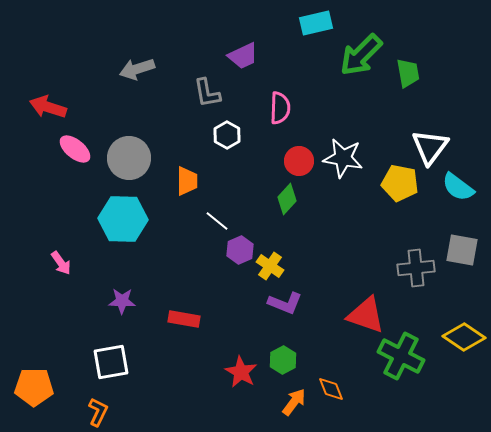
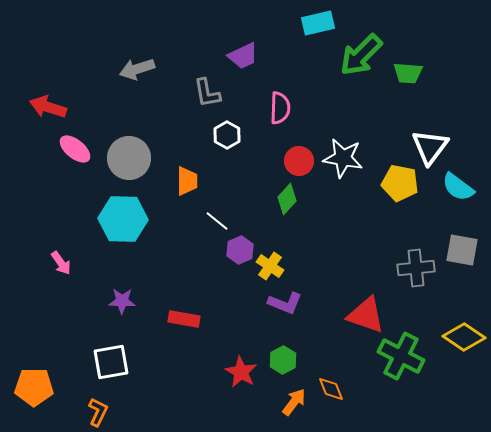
cyan rectangle: moved 2 px right
green trapezoid: rotated 104 degrees clockwise
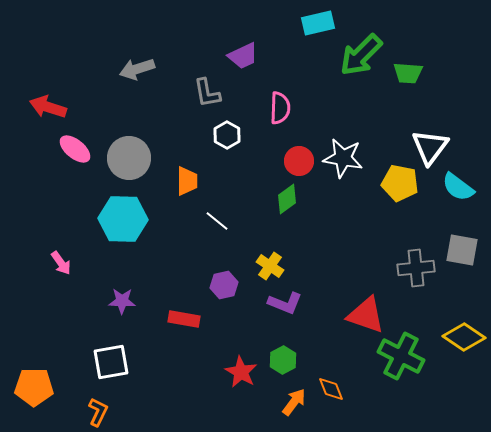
green diamond: rotated 12 degrees clockwise
purple hexagon: moved 16 px left, 35 px down; rotated 12 degrees clockwise
